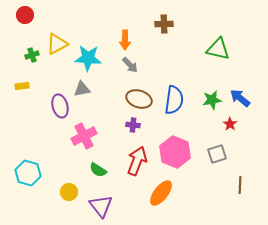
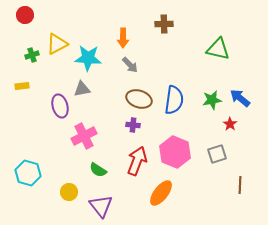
orange arrow: moved 2 px left, 2 px up
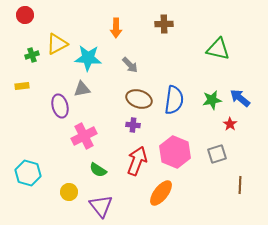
orange arrow: moved 7 px left, 10 px up
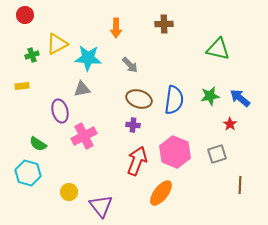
green star: moved 2 px left, 4 px up
purple ellipse: moved 5 px down
green semicircle: moved 60 px left, 26 px up
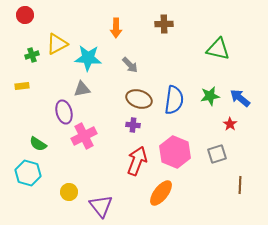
purple ellipse: moved 4 px right, 1 px down
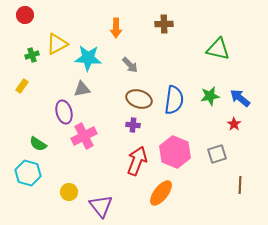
yellow rectangle: rotated 48 degrees counterclockwise
red star: moved 4 px right
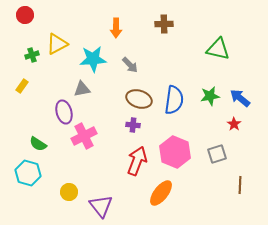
cyan star: moved 5 px right, 1 px down; rotated 8 degrees counterclockwise
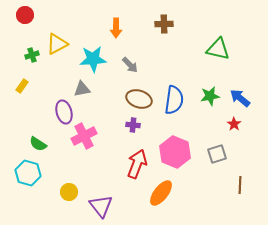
red arrow: moved 3 px down
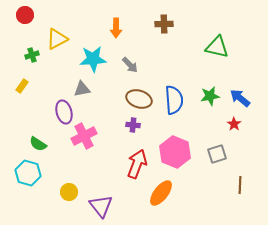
yellow triangle: moved 5 px up
green triangle: moved 1 px left, 2 px up
blue semicircle: rotated 12 degrees counterclockwise
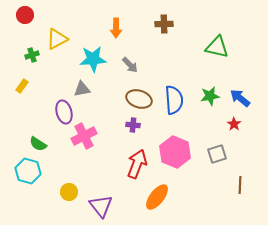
cyan hexagon: moved 2 px up
orange ellipse: moved 4 px left, 4 px down
